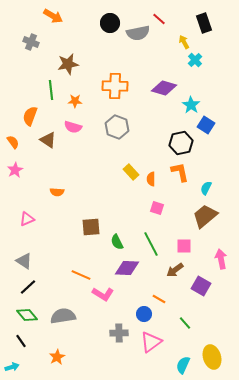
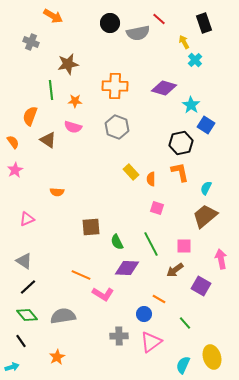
gray cross at (119, 333): moved 3 px down
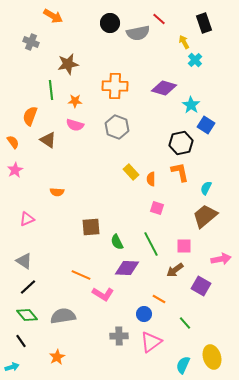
pink semicircle at (73, 127): moved 2 px right, 2 px up
pink arrow at (221, 259): rotated 90 degrees clockwise
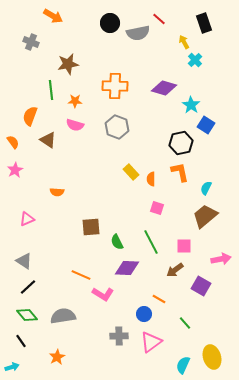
green line at (151, 244): moved 2 px up
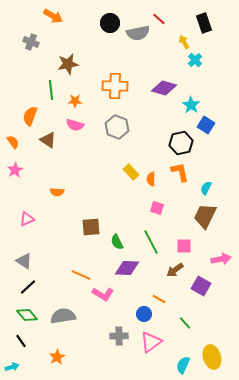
brown trapezoid at (205, 216): rotated 24 degrees counterclockwise
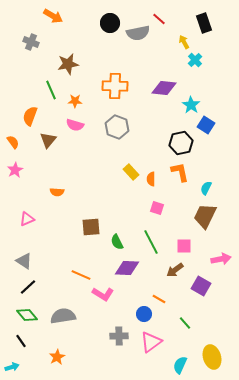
purple diamond at (164, 88): rotated 10 degrees counterclockwise
green line at (51, 90): rotated 18 degrees counterclockwise
brown triangle at (48, 140): rotated 36 degrees clockwise
cyan semicircle at (183, 365): moved 3 px left
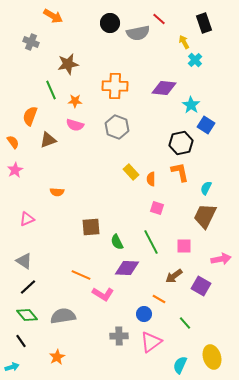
brown triangle at (48, 140): rotated 30 degrees clockwise
brown arrow at (175, 270): moved 1 px left, 6 px down
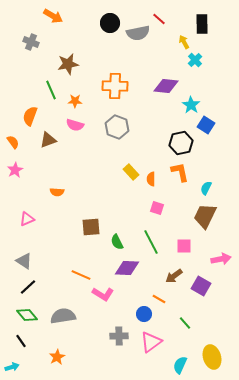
black rectangle at (204, 23): moved 2 px left, 1 px down; rotated 18 degrees clockwise
purple diamond at (164, 88): moved 2 px right, 2 px up
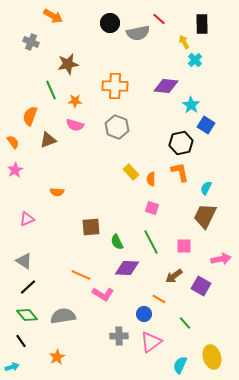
pink square at (157, 208): moved 5 px left
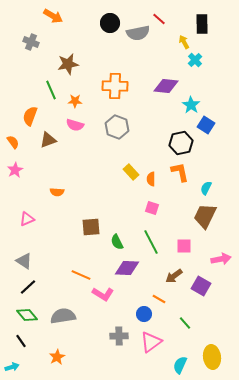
yellow ellipse at (212, 357): rotated 10 degrees clockwise
